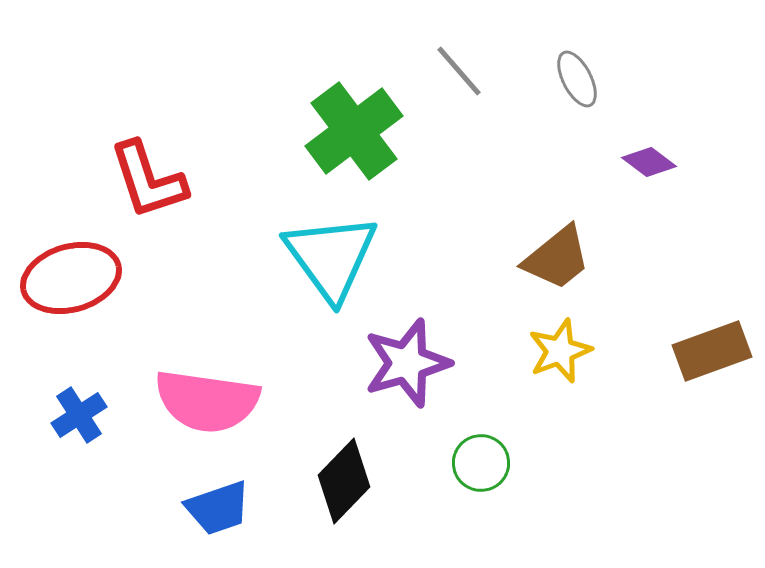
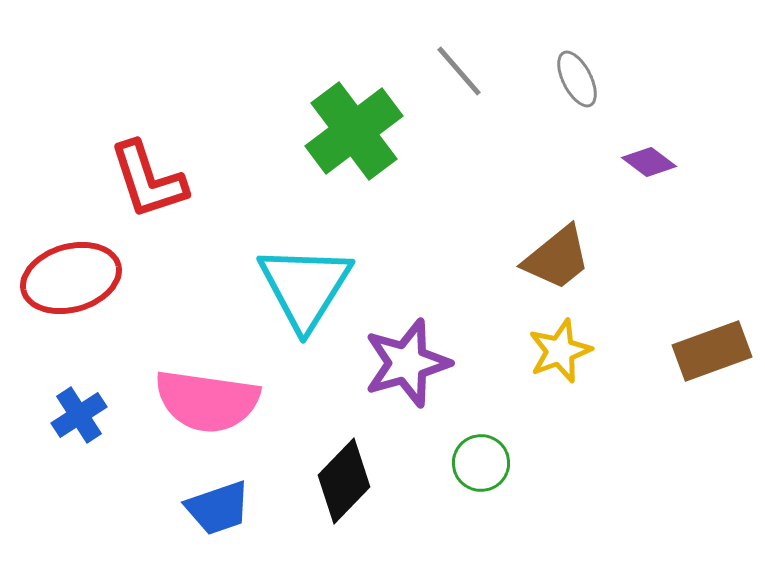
cyan triangle: moved 26 px left, 30 px down; rotated 8 degrees clockwise
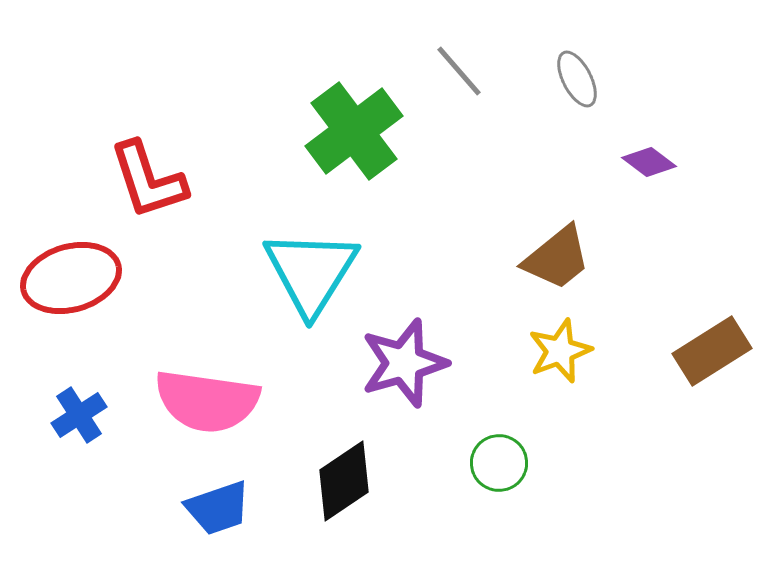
cyan triangle: moved 6 px right, 15 px up
brown rectangle: rotated 12 degrees counterclockwise
purple star: moved 3 px left
green circle: moved 18 px right
black diamond: rotated 12 degrees clockwise
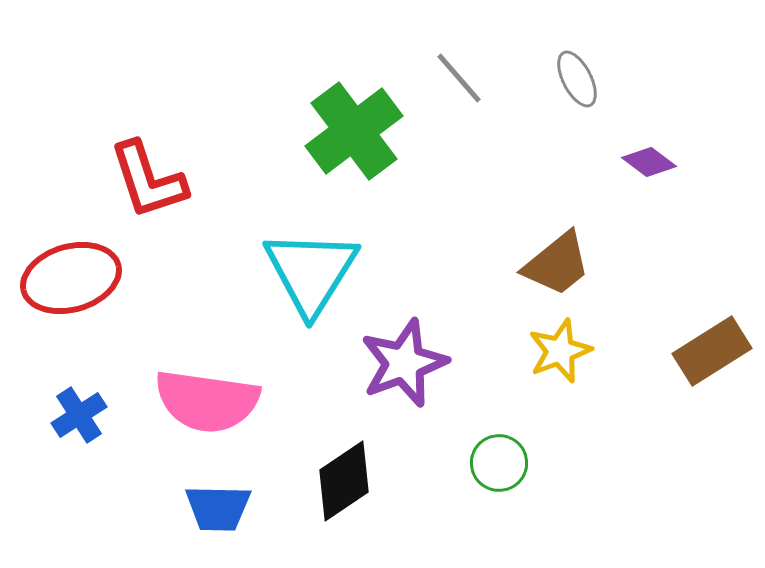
gray line: moved 7 px down
brown trapezoid: moved 6 px down
purple star: rotated 4 degrees counterclockwise
blue trapezoid: rotated 20 degrees clockwise
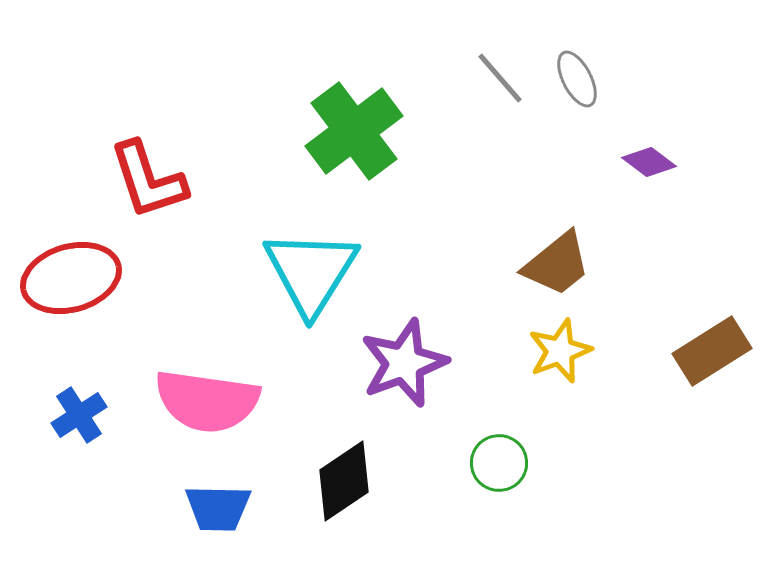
gray line: moved 41 px right
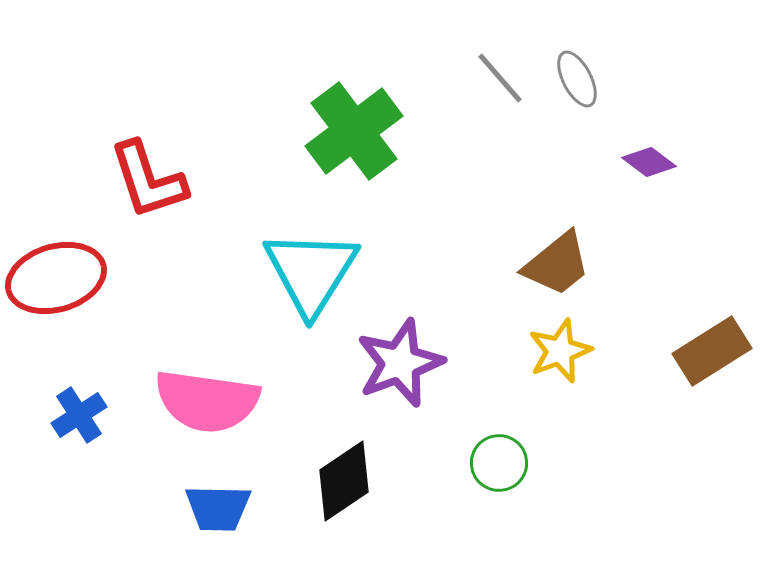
red ellipse: moved 15 px left
purple star: moved 4 px left
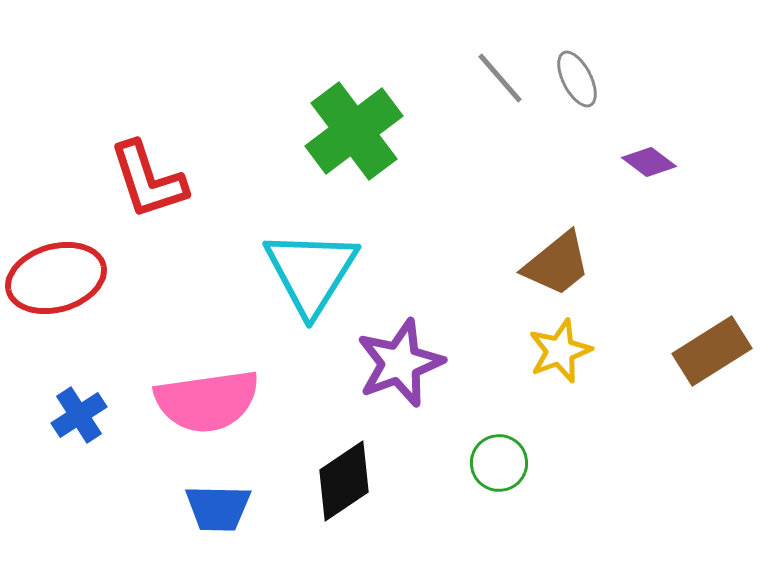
pink semicircle: rotated 16 degrees counterclockwise
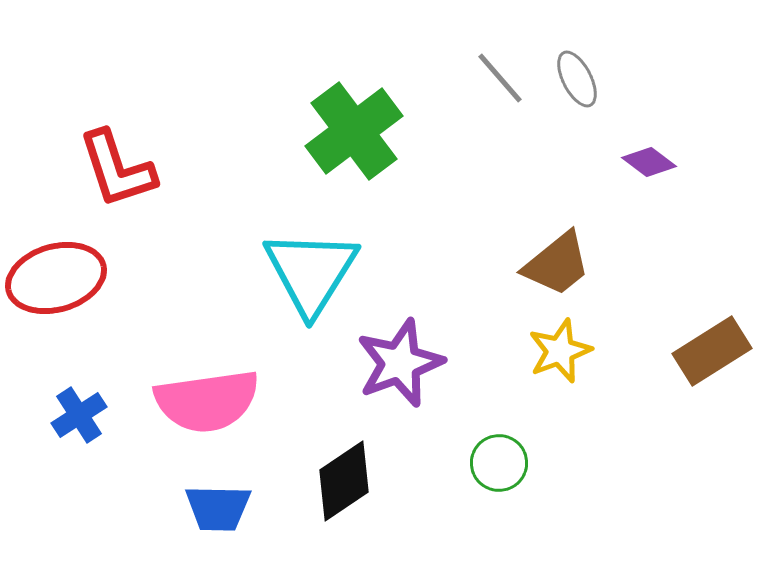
red L-shape: moved 31 px left, 11 px up
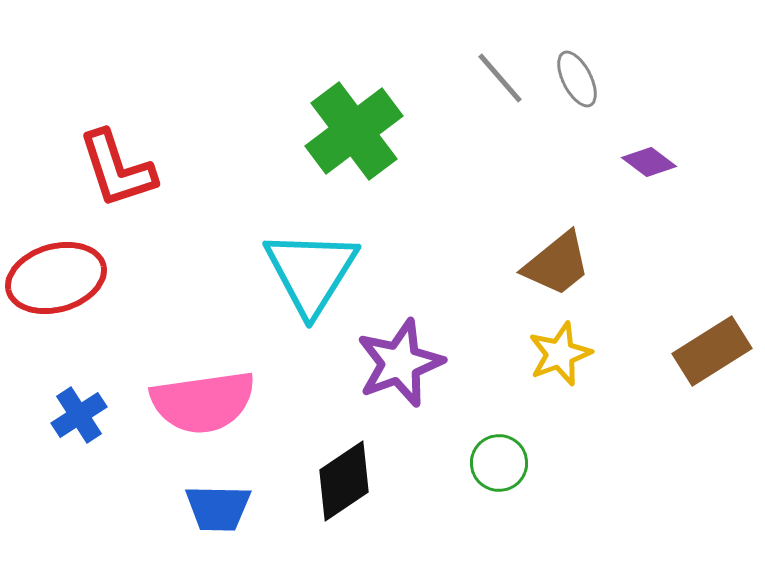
yellow star: moved 3 px down
pink semicircle: moved 4 px left, 1 px down
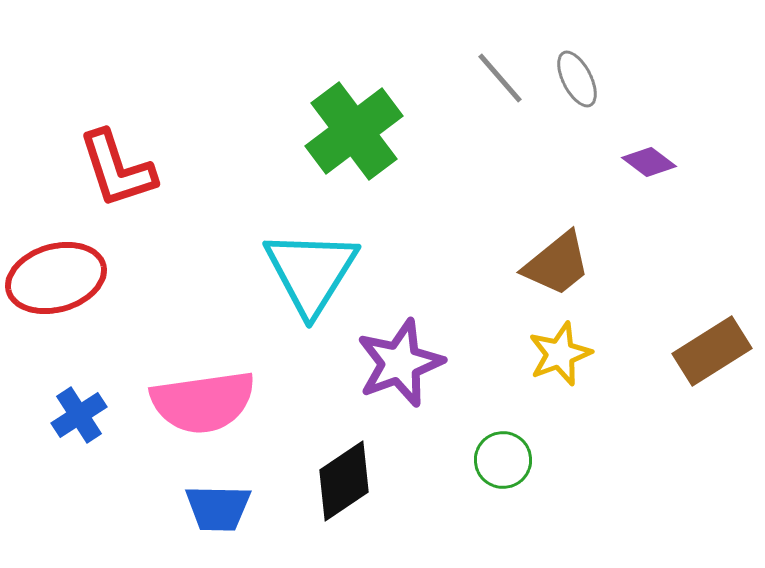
green circle: moved 4 px right, 3 px up
